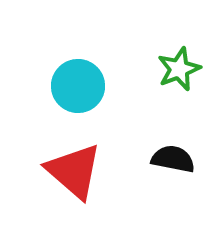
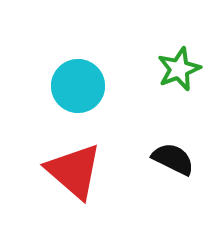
black semicircle: rotated 15 degrees clockwise
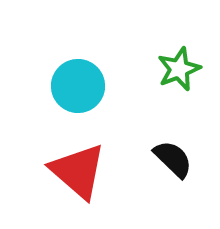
black semicircle: rotated 18 degrees clockwise
red triangle: moved 4 px right
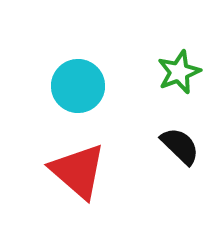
green star: moved 3 px down
black semicircle: moved 7 px right, 13 px up
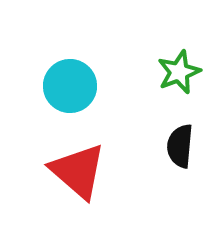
cyan circle: moved 8 px left
black semicircle: rotated 129 degrees counterclockwise
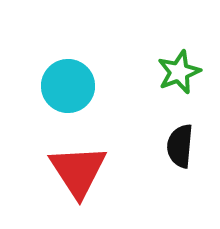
cyan circle: moved 2 px left
red triangle: rotated 16 degrees clockwise
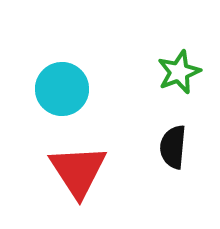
cyan circle: moved 6 px left, 3 px down
black semicircle: moved 7 px left, 1 px down
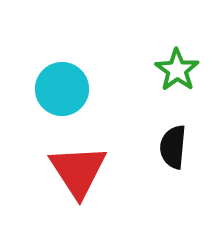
green star: moved 2 px left, 2 px up; rotated 15 degrees counterclockwise
